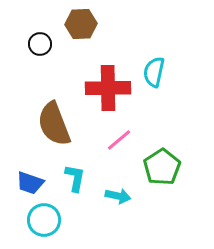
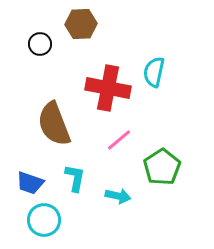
red cross: rotated 12 degrees clockwise
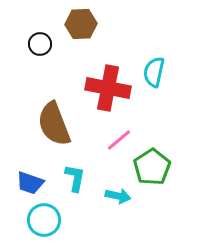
green pentagon: moved 10 px left
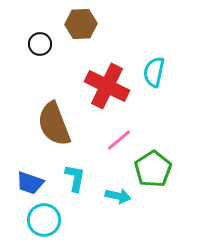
red cross: moved 1 px left, 2 px up; rotated 15 degrees clockwise
green pentagon: moved 1 px right, 2 px down
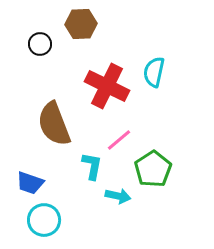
cyan L-shape: moved 17 px right, 12 px up
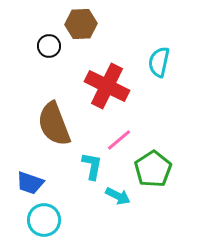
black circle: moved 9 px right, 2 px down
cyan semicircle: moved 5 px right, 10 px up
cyan arrow: rotated 15 degrees clockwise
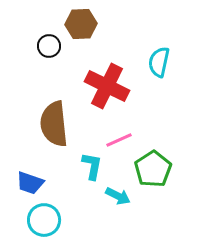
brown semicircle: rotated 15 degrees clockwise
pink line: rotated 16 degrees clockwise
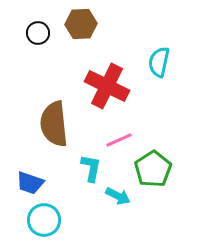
black circle: moved 11 px left, 13 px up
cyan L-shape: moved 1 px left, 2 px down
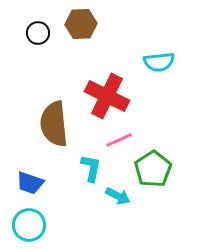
cyan semicircle: rotated 108 degrees counterclockwise
red cross: moved 10 px down
cyan circle: moved 15 px left, 5 px down
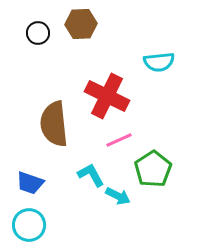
cyan L-shape: moved 7 px down; rotated 40 degrees counterclockwise
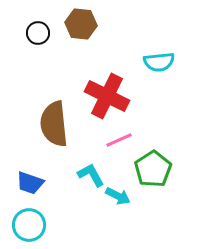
brown hexagon: rotated 8 degrees clockwise
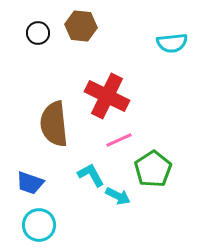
brown hexagon: moved 2 px down
cyan semicircle: moved 13 px right, 19 px up
cyan circle: moved 10 px right
